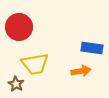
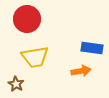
red circle: moved 8 px right, 8 px up
yellow trapezoid: moved 7 px up
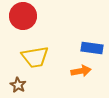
red circle: moved 4 px left, 3 px up
brown star: moved 2 px right, 1 px down
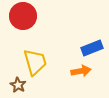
blue rectangle: rotated 30 degrees counterclockwise
yellow trapezoid: moved 5 px down; rotated 96 degrees counterclockwise
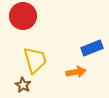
yellow trapezoid: moved 2 px up
orange arrow: moved 5 px left, 1 px down
brown star: moved 5 px right
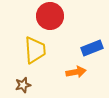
red circle: moved 27 px right
yellow trapezoid: moved 10 px up; rotated 12 degrees clockwise
brown star: rotated 28 degrees clockwise
